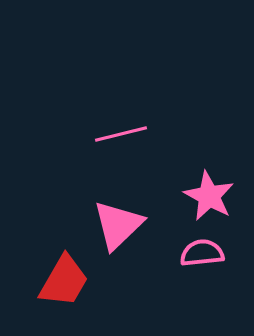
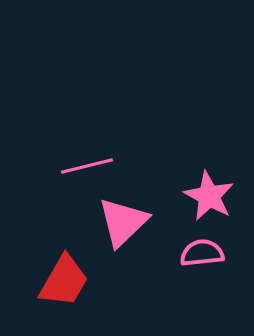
pink line: moved 34 px left, 32 px down
pink triangle: moved 5 px right, 3 px up
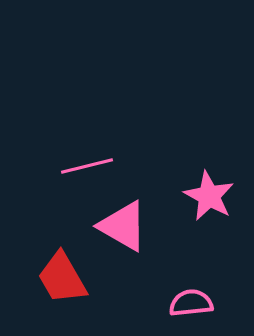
pink triangle: moved 4 px down; rotated 46 degrees counterclockwise
pink semicircle: moved 11 px left, 50 px down
red trapezoid: moved 2 px left, 3 px up; rotated 120 degrees clockwise
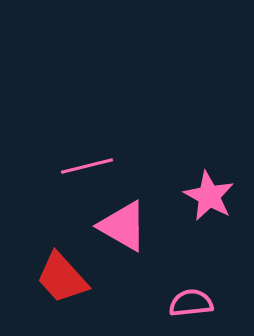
red trapezoid: rotated 12 degrees counterclockwise
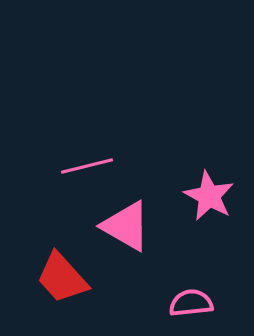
pink triangle: moved 3 px right
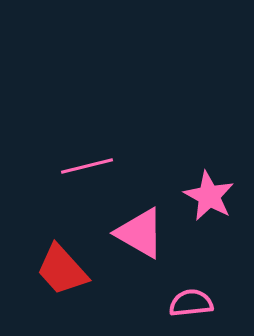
pink triangle: moved 14 px right, 7 px down
red trapezoid: moved 8 px up
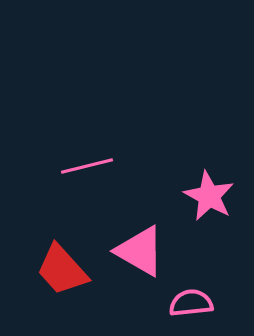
pink triangle: moved 18 px down
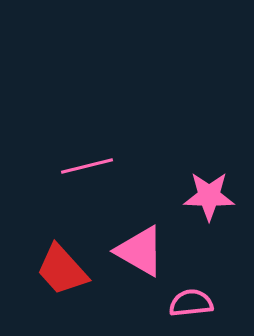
pink star: rotated 27 degrees counterclockwise
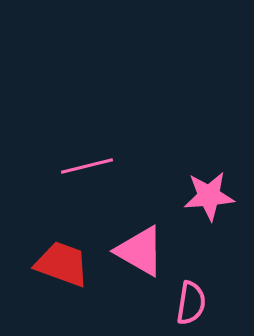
pink star: rotated 6 degrees counterclockwise
red trapezoid: moved 6 px up; rotated 152 degrees clockwise
pink semicircle: rotated 105 degrees clockwise
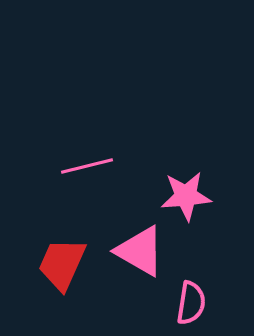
pink star: moved 23 px left
red trapezoid: rotated 86 degrees counterclockwise
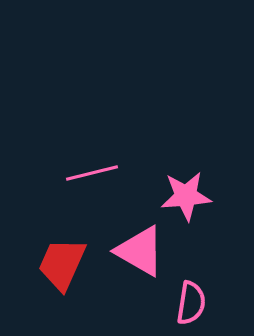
pink line: moved 5 px right, 7 px down
